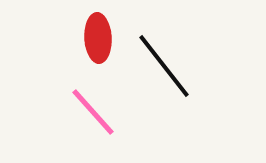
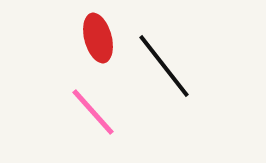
red ellipse: rotated 12 degrees counterclockwise
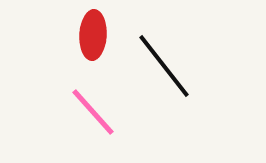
red ellipse: moved 5 px left, 3 px up; rotated 18 degrees clockwise
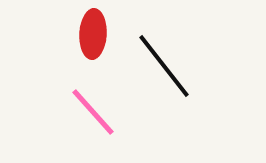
red ellipse: moved 1 px up
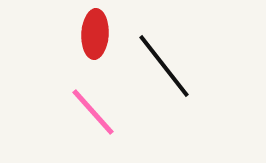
red ellipse: moved 2 px right
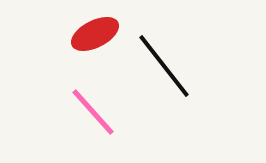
red ellipse: rotated 60 degrees clockwise
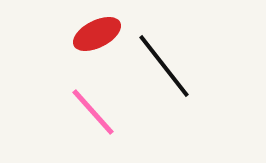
red ellipse: moved 2 px right
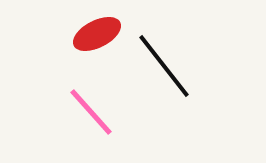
pink line: moved 2 px left
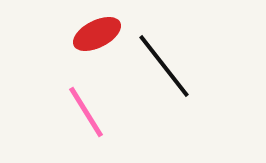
pink line: moved 5 px left; rotated 10 degrees clockwise
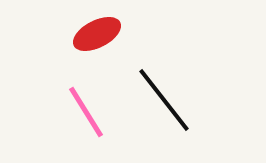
black line: moved 34 px down
